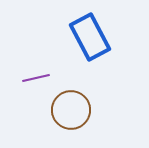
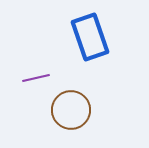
blue rectangle: rotated 9 degrees clockwise
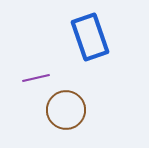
brown circle: moved 5 px left
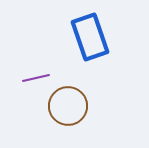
brown circle: moved 2 px right, 4 px up
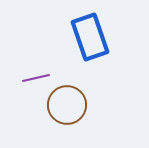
brown circle: moved 1 px left, 1 px up
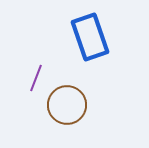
purple line: rotated 56 degrees counterclockwise
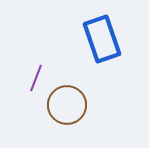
blue rectangle: moved 12 px right, 2 px down
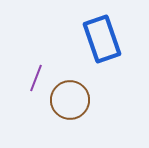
brown circle: moved 3 px right, 5 px up
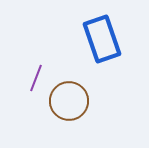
brown circle: moved 1 px left, 1 px down
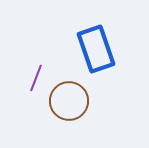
blue rectangle: moved 6 px left, 10 px down
